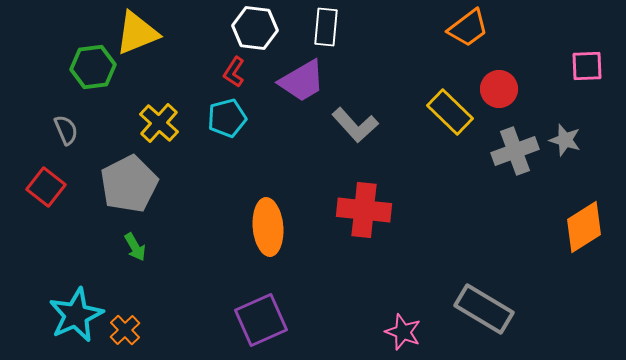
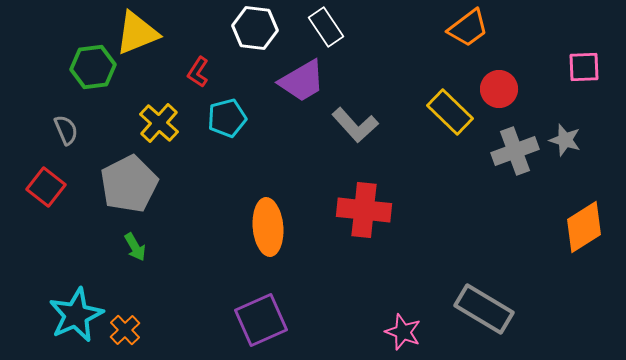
white rectangle: rotated 39 degrees counterclockwise
pink square: moved 3 px left, 1 px down
red L-shape: moved 36 px left
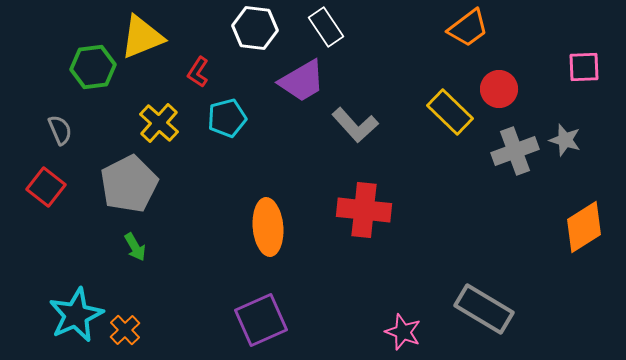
yellow triangle: moved 5 px right, 4 px down
gray semicircle: moved 6 px left
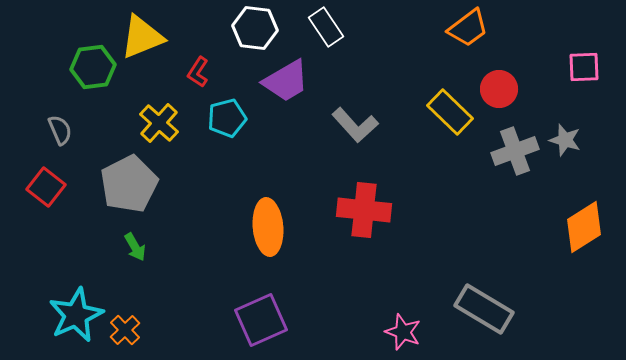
purple trapezoid: moved 16 px left
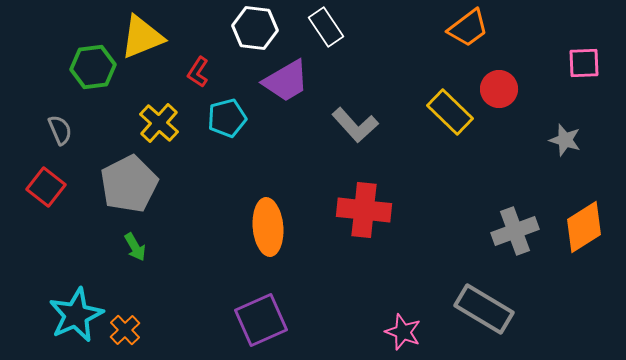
pink square: moved 4 px up
gray cross: moved 80 px down
